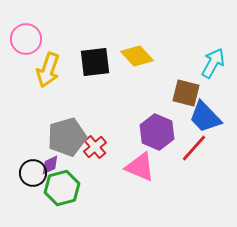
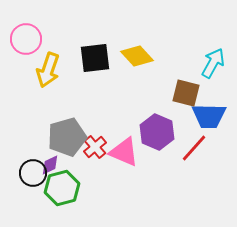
black square: moved 4 px up
blue trapezoid: moved 4 px right, 1 px up; rotated 45 degrees counterclockwise
pink triangle: moved 16 px left, 15 px up
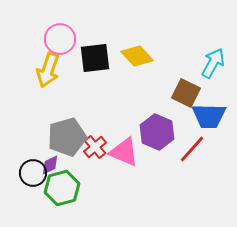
pink circle: moved 34 px right
brown square: rotated 12 degrees clockwise
red line: moved 2 px left, 1 px down
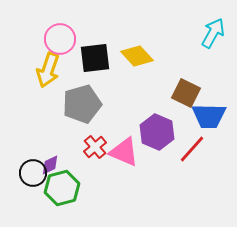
cyan arrow: moved 30 px up
gray pentagon: moved 15 px right, 33 px up
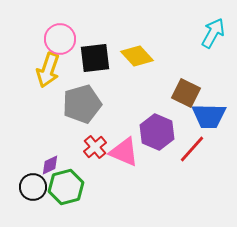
black circle: moved 14 px down
green hexagon: moved 4 px right, 1 px up
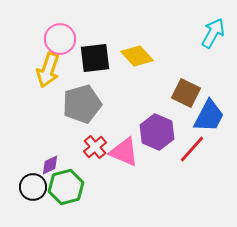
blue trapezoid: rotated 63 degrees counterclockwise
